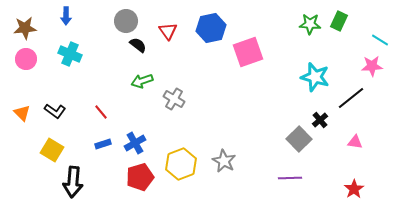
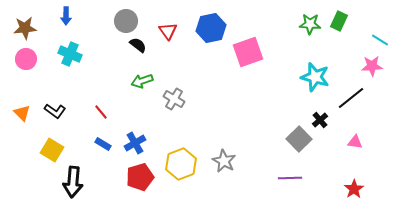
blue rectangle: rotated 49 degrees clockwise
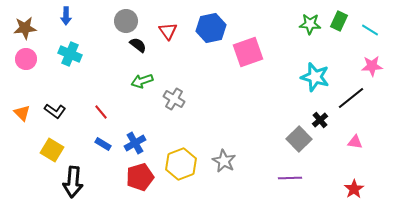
cyan line: moved 10 px left, 10 px up
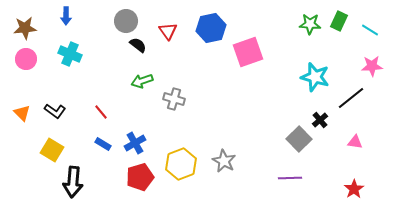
gray cross: rotated 15 degrees counterclockwise
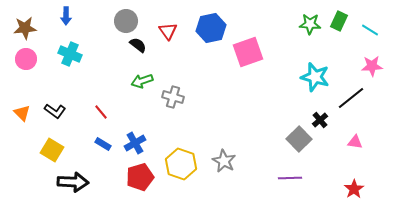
gray cross: moved 1 px left, 2 px up
yellow hexagon: rotated 20 degrees counterclockwise
black arrow: rotated 92 degrees counterclockwise
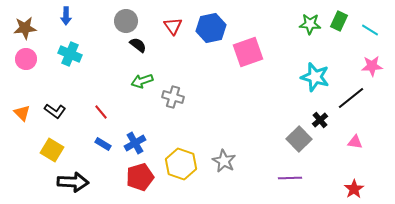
red triangle: moved 5 px right, 5 px up
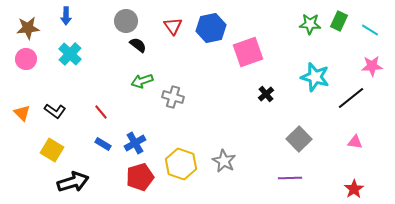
brown star: moved 3 px right
cyan cross: rotated 20 degrees clockwise
black cross: moved 54 px left, 26 px up
black arrow: rotated 20 degrees counterclockwise
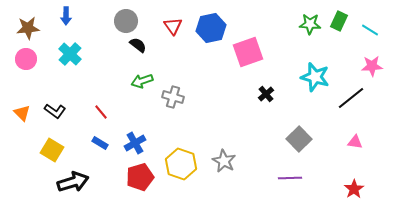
blue rectangle: moved 3 px left, 1 px up
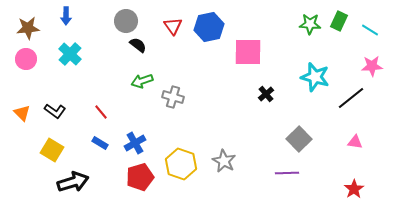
blue hexagon: moved 2 px left, 1 px up
pink square: rotated 20 degrees clockwise
purple line: moved 3 px left, 5 px up
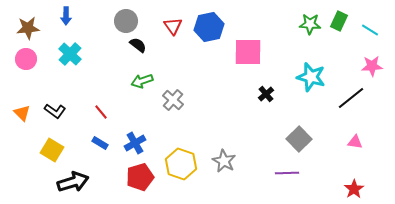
cyan star: moved 4 px left
gray cross: moved 3 px down; rotated 25 degrees clockwise
